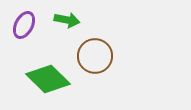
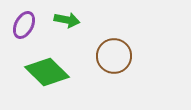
brown circle: moved 19 px right
green diamond: moved 1 px left, 7 px up
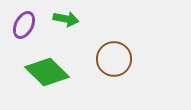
green arrow: moved 1 px left, 1 px up
brown circle: moved 3 px down
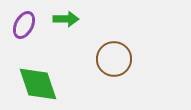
green arrow: rotated 10 degrees counterclockwise
green diamond: moved 9 px left, 12 px down; rotated 27 degrees clockwise
